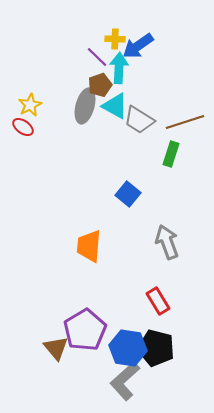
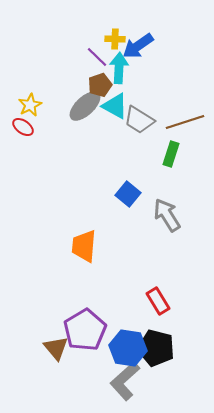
gray ellipse: rotated 32 degrees clockwise
gray arrow: moved 27 px up; rotated 12 degrees counterclockwise
orange trapezoid: moved 5 px left
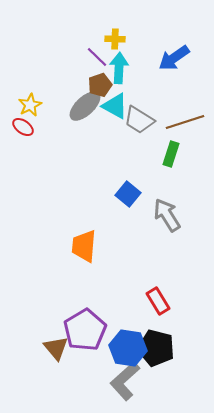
blue arrow: moved 36 px right, 12 px down
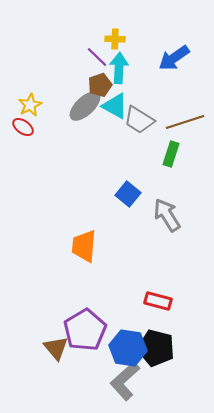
red rectangle: rotated 44 degrees counterclockwise
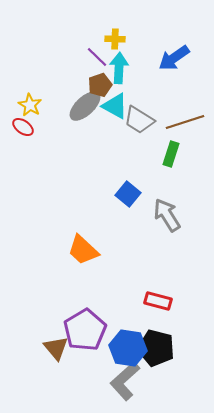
yellow star: rotated 15 degrees counterclockwise
orange trapezoid: moved 1 px left, 4 px down; rotated 52 degrees counterclockwise
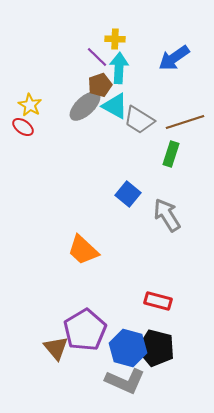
blue hexagon: rotated 6 degrees clockwise
gray L-shape: rotated 114 degrees counterclockwise
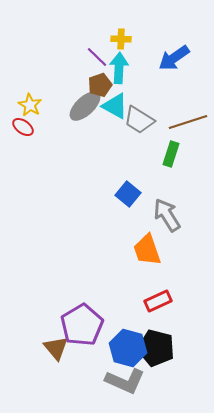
yellow cross: moved 6 px right
brown line: moved 3 px right
orange trapezoid: moved 64 px right; rotated 28 degrees clockwise
red rectangle: rotated 40 degrees counterclockwise
purple pentagon: moved 3 px left, 5 px up
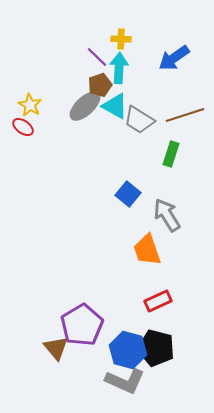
brown line: moved 3 px left, 7 px up
blue hexagon: moved 2 px down
